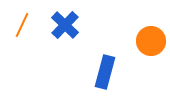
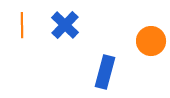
orange line: rotated 25 degrees counterclockwise
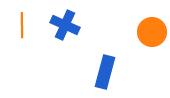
blue cross: rotated 20 degrees counterclockwise
orange circle: moved 1 px right, 9 px up
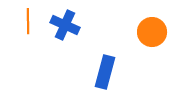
orange line: moved 6 px right, 4 px up
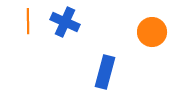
blue cross: moved 3 px up
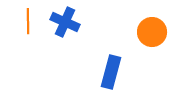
blue rectangle: moved 6 px right
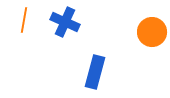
orange line: moved 4 px left, 1 px up; rotated 10 degrees clockwise
blue rectangle: moved 16 px left
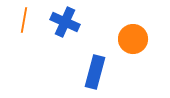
orange circle: moved 19 px left, 7 px down
